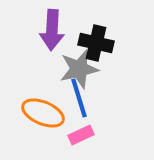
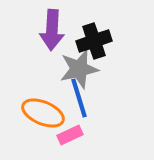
black cross: moved 2 px left, 2 px up; rotated 32 degrees counterclockwise
pink rectangle: moved 11 px left
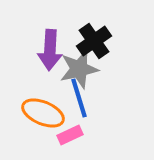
purple arrow: moved 2 px left, 20 px down
black cross: rotated 16 degrees counterclockwise
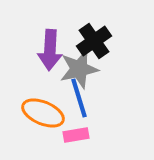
pink rectangle: moved 6 px right; rotated 15 degrees clockwise
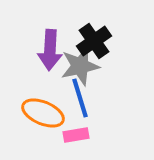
gray star: moved 1 px right, 3 px up
blue line: moved 1 px right
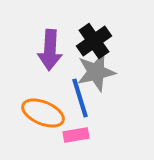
gray star: moved 16 px right, 6 px down
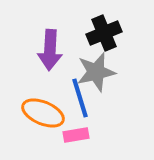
black cross: moved 10 px right, 8 px up; rotated 12 degrees clockwise
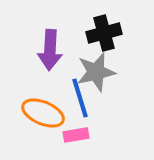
black cross: rotated 8 degrees clockwise
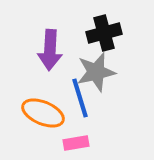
pink rectangle: moved 8 px down
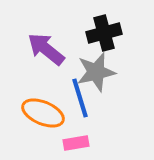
purple arrow: moved 4 px left, 1 px up; rotated 126 degrees clockwise
